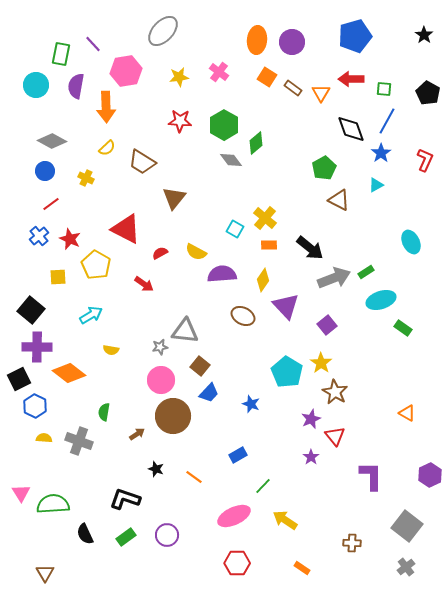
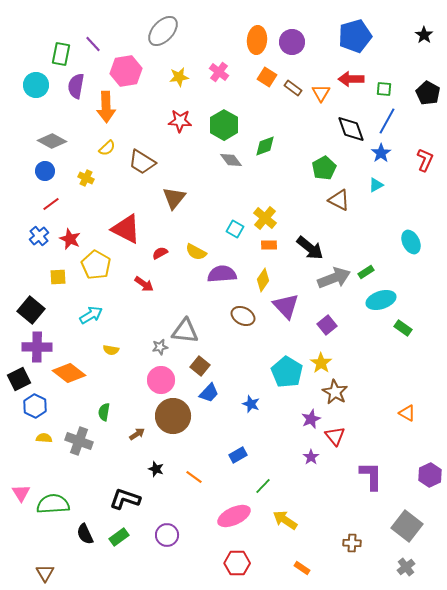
green diamond at (256, 143): moved 9 px right, 3 px down; rotated 20 degrees clockwise
green rectangle at (126, 537): moved 7 px left
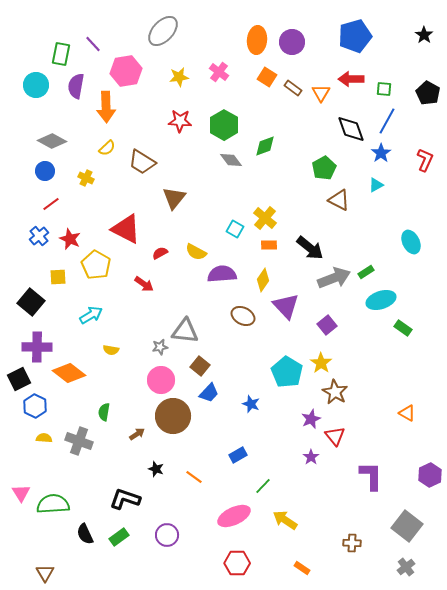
black square at (31, 310): moved 8 px up
